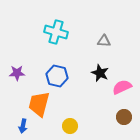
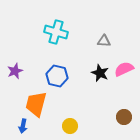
purple star: moved 2 px left, 2 px up; rotated 21 degrees counterclockwise
pink semicircle: moved 2 px right, 18 px up
orange trapezoid: moved 3 px left
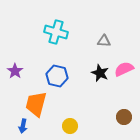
purple star: rotated 14 degrees counterclockwise
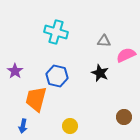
pink semicircle: moved 2 px right, 14 px up
orange trapezoid: moved 5 px up
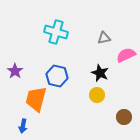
gray triangle: moved 3 px up; rotated 16 degrees counterclockwise
yellow circle: moved 27 px right, 31 px up
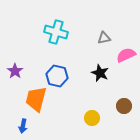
yellow circle: moved 5 px left, 23 px down
brown circle: moved 11 px up
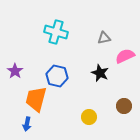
pink semicircle: moved 1 px left, 1 px down
yellow circle: moved 3 px left, 1 px up
blue arrow: moved 4 px right, 2 px up
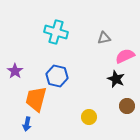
black star: moved 16 px right, 6 px down
brown circle: moved 3 px right
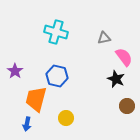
pink semicircle: moved 1 px left, 1 px down; rotated 78 degrees clockwise
yellow circle: moved 23 px left, 1 px down
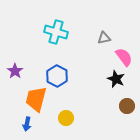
blue hexagon: rotated 15 degrees clockwise
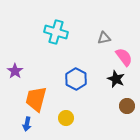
blue hexagon: moved 19 px right, 3 px down
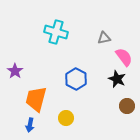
black star: moved 1 px right
blue arrow: moved 3 px right, 1 px down
